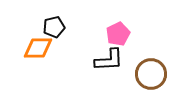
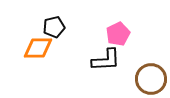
black L-shape: moved 3 px left
brown circle: moved 5 px down
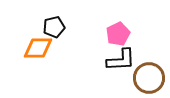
black L-shape: moved 15 px right
brown circle: moved 2 px left, 1 px up
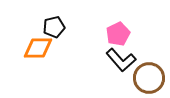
black L-shape: rotated 52 degrees clockwise
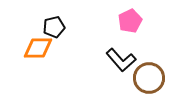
pink pentagon: moved 12 px right, 13 px up
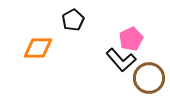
pink pentagon: moved 1 px right, 18 px down
black pentagon: moved 19 px right, 7 px up; rotated 15 degrees counterclockwise
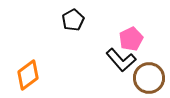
orange diamond: moved 10 px left, 27 px down; rotated 36 degrees counterclockwise
